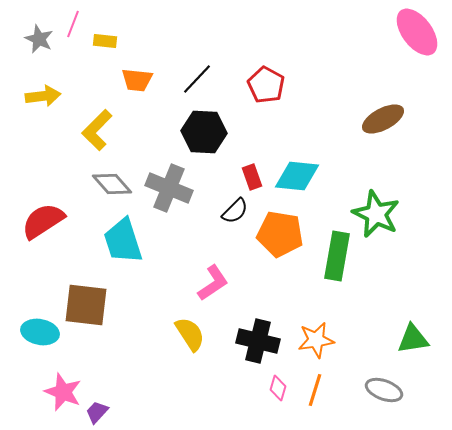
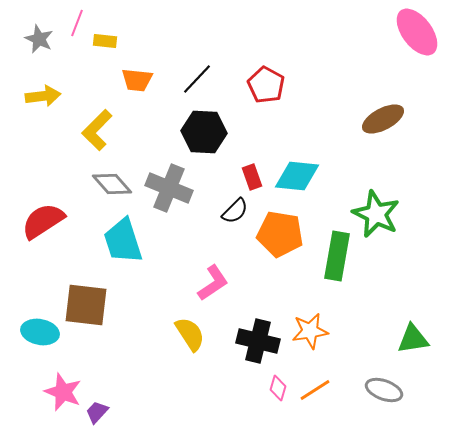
pink line: moved 4 px right, 1 px up
orange star: moved 6 px left, 9 px up
orange line: rotated 40 degrees clockwise
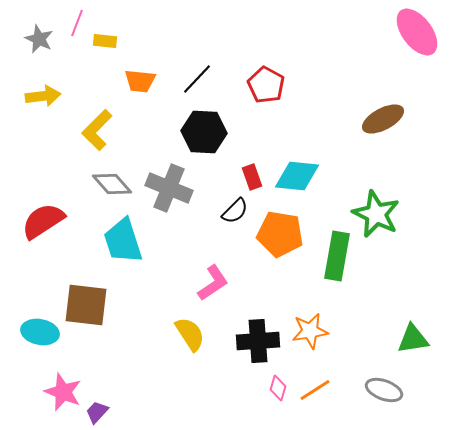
orange trapezoid: moved 3 px right, 1 px down
black cross: rotated 18 degrees counterclockwise
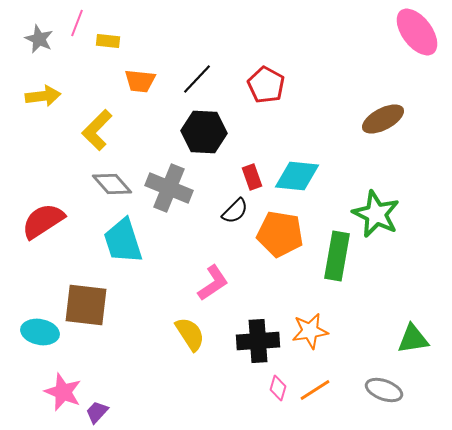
yellow rectangle: moved 3 px right
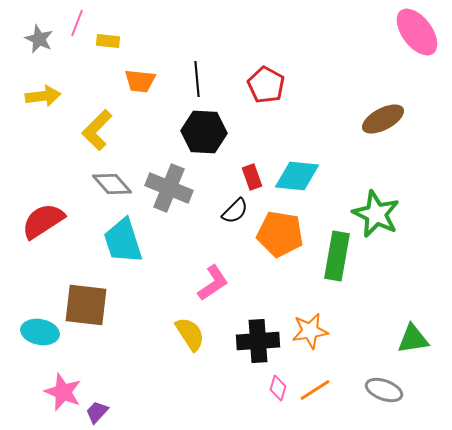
black line: rotated 48 degrees counterclockwise
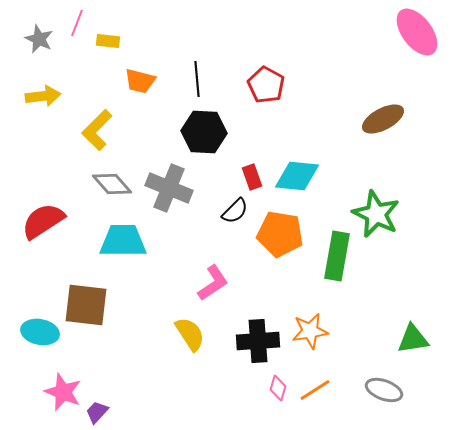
orange trapezoid: rotated 8 degrees clockwise
cyan trapezoid: rotated 108 degrees clockwise
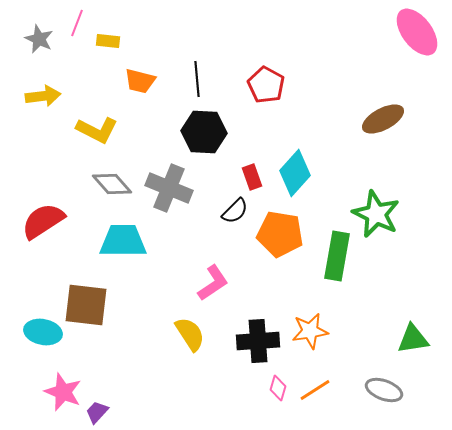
yellow L-shape: rotated 108 degrees counterclockwise
cyan diamond: moved 2 px left, 3 px up; rotated 54 degrees counterclockwise
cyan ellipse: moved 3 px right
